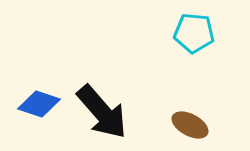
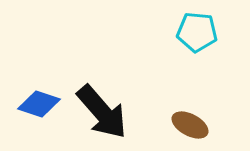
cyan pentagon: moved 3 px right, 1 px up
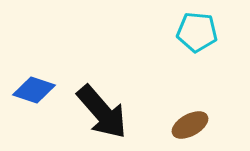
blue diamond: moved 5 px left, 14 px up
brown ellipse: rotated 57 degrees counterclockwise
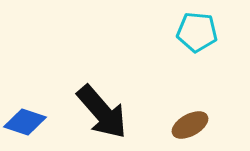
blue diamond: moved 9 px left, 32 px down
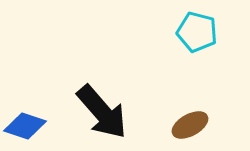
cyan pentagon: rotated 9 degrees clockwise
blue diamond: moved 4 px down
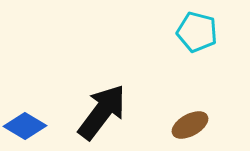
black arrow: rotated 102 degrees counterclockwise
blue diamond: rotated 12 degrees clockwise
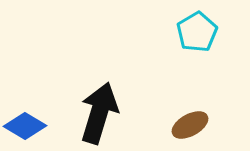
cyan pentagon: rotated 27 degrees clockwise
black arrow: moved 3 px left, 1 px down; rotated 20 degrees counterclockwise
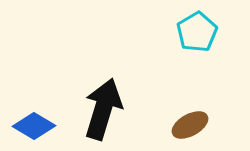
black arrow: moved 4 px right, 4 px up
blue diamond: moved 9 px right
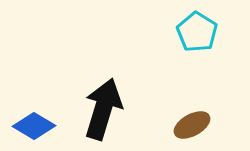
cyan pentagon: rotated 9 degrees counterclockwise
brown ellipse: moved 2 px right
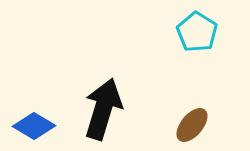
brown ellipse: rotated 21 degrees counterclockwise
